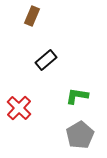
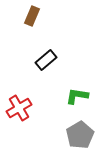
red cross: rotated 15 degrees clockwise
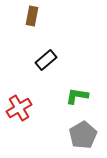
brown rectangle: rotated 12 degrees counterclockwise
gray pentagon: moved 3 px right
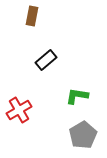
red cross: moved 2 px down
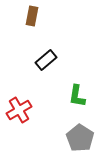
green L-shape: rotated 90 degrees counterclockwise
gray pentagon: moved 3 px left, 3 px down; rotated 8 degrees counterclockwise
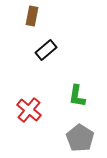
black rectangle: moved 10 px up
red cross: moved 10 px right; rotated 20 degrees counterclockwise
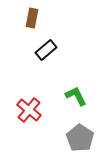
brown rectangle: moved 2 px down
green L-shape: moved 1 px left; rotated 145 degrees clockwise
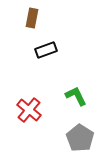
black rectangle: rotated 20 degrees clockwise
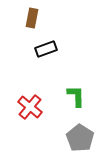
black rectangle: moved 1 px up
green L-shape: rotated 25 degrees clockwise
red cross: moved 1 px right, 3 px up
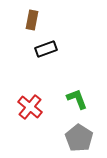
brown rectangle: moved 2 px down
green L-shape: moved 1 px right, 3 px down; rotated 20 degrees counterclockwise
gray pentagon: moved 1 px left
